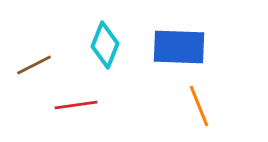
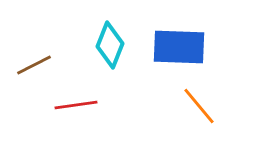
cyan diamond: moved 5 px right
orange line: rotated 18 degrees counterclockwise
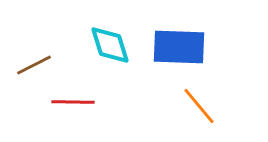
cyan diamond: rotated 39 degrees counterclockwise
red line: moved 3 px left, 3 px up; rotated 9 degrees clockwise
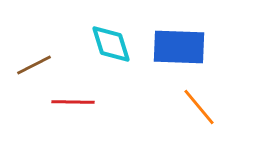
cyan diamond: moved 1 px right, 1 px up
orange line: moved 1 px down
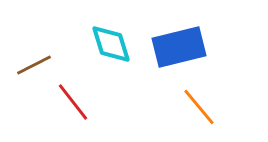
blue rectangle: rotated 16 degrees counterclockwise
red line: rotated 51 degrees clockwise
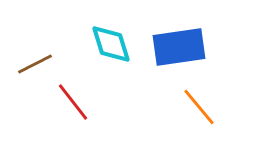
blue rectangle: rotated 6 degrees clockwise
brown line: moved 1 px right, 1 px up
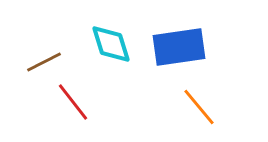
brown line: moved 9 px right, 2 px up
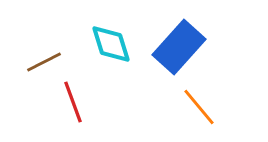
blue rectangle: rotated 40 degrees counterclockwise
red line: rotated 18 degrees clockwise
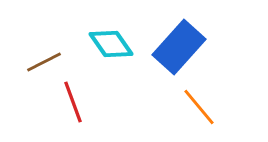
cyan diamond: rotated 18 degrees counterclockwise
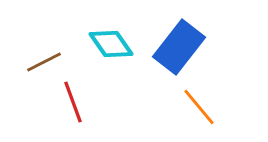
blue rectangle: rotated 4 degrees counterclockwise
